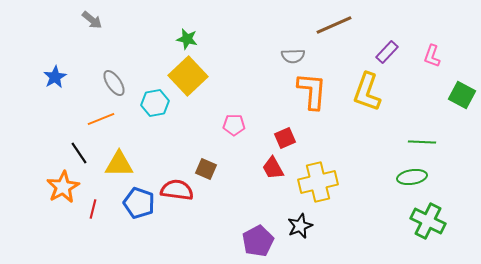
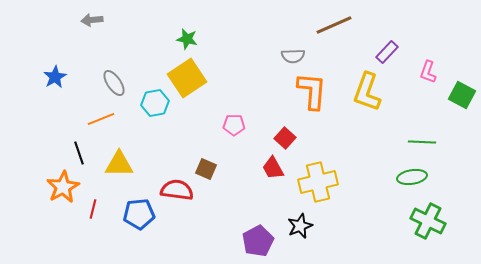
gray arrow: rotated 135 degrees clockwise
pink L-shape: moved 4 px left, 16 px down
yellow square: moved 1 px left, 2 px down; rotated 9 degrees clockwise
red square: rotated 25 degrees counterclockwise
black line: rotated 15 degrees clockwise
blue pentagon: moved 11 px down; rotated 24 degrees counterclockwise
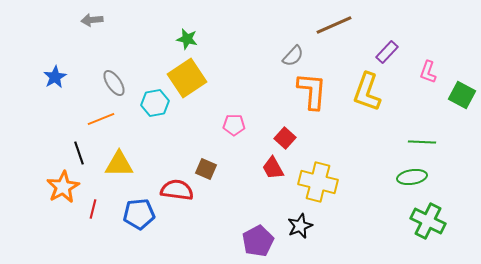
gray semicircle: rotated 45 degrees counterclockwise
yellow cross: rotated 27 degrees clockwise
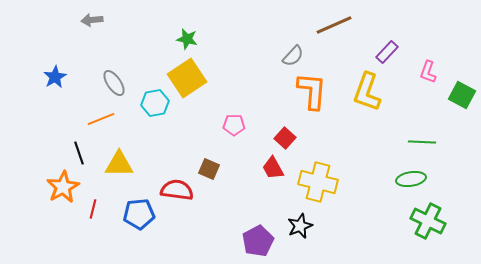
brown square: moved 3 px right
green ellipse: moved 1 px left, 2 px down
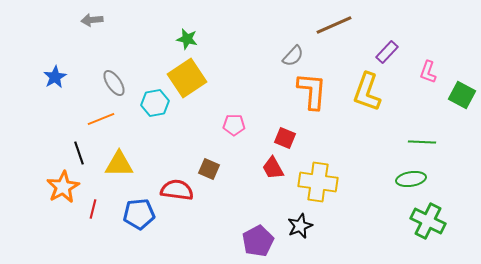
red square: rotated 20 degrees counterclockwise
yellow cross: rotated 6 degrees counterclockwise
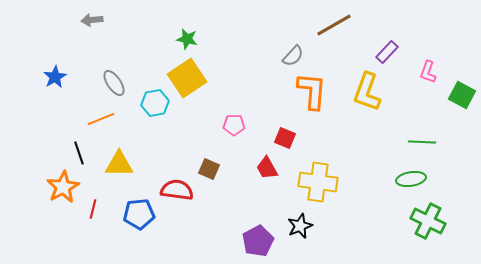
brown line: rotated 6 degrees counterclockwise
red trapezoid: moved 6 px left
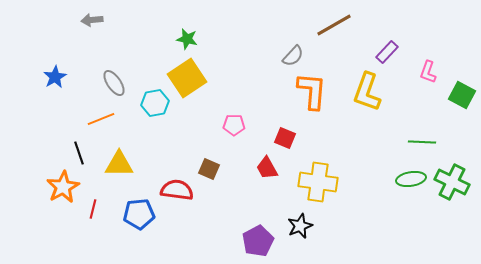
green cross: moved 24 px right, 39 px up
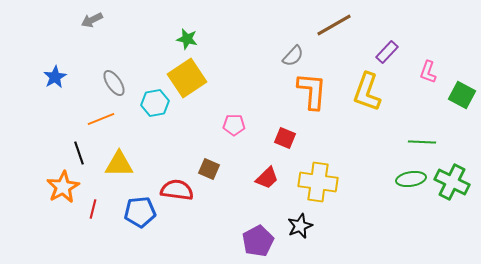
gray arrow: rotated 20 degrees counterclockwise
red trapezoid: moved 10 px down; rotated 105 degrees counterclockwise
blue pentagon: moved 1 px right, 2 px up
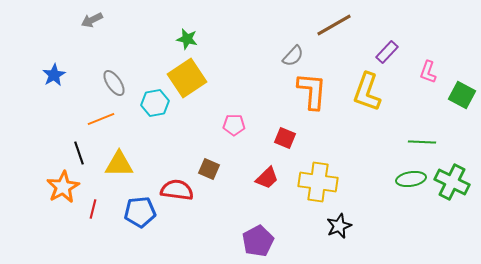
blue star: moved 1 px left, 2 px up
black star: moved 39 px right
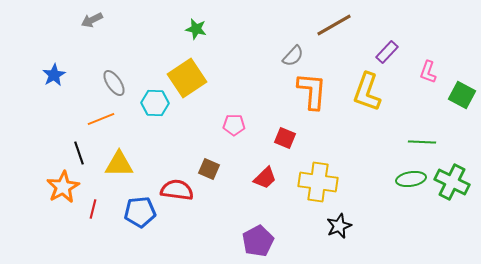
green star: moved 9 px right, 10 px up
cyan hexagon: rotated 12 degrees clockwise
red trapezoid: moved 2 px left
